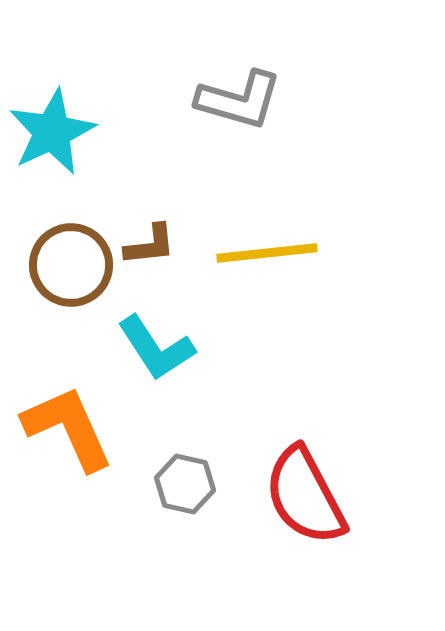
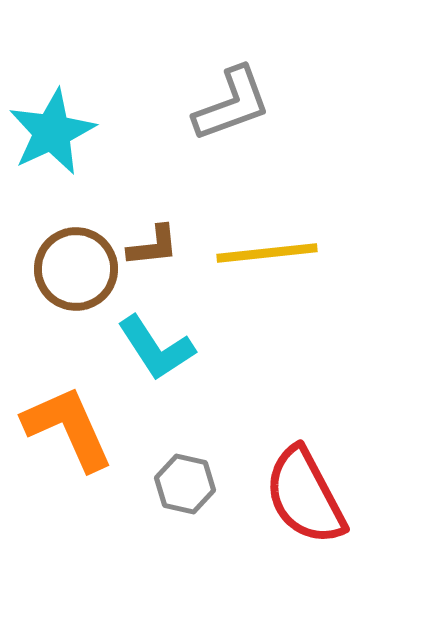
gray L-shape: moved 7 px left, 4 px down; rotated 36 degrees counterclockwise
brown L-shape: moved 3 px right, 1 px down
brown circle: moved 5 px right, 4 px down
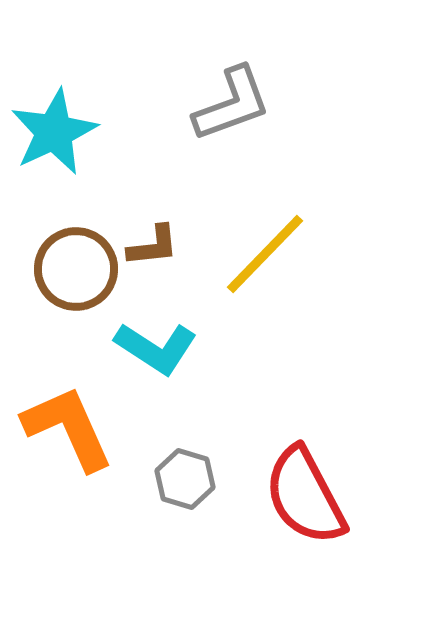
cyan star: moved 2 px right
yellow line: moved 2 px left, 1 px down; rotated 40 degrees counterclockwise
cyan L-shape: rotated 24 degrees counterclockwise
gray hexagon: moved 5 px up; rotated 4 degrees clockwise
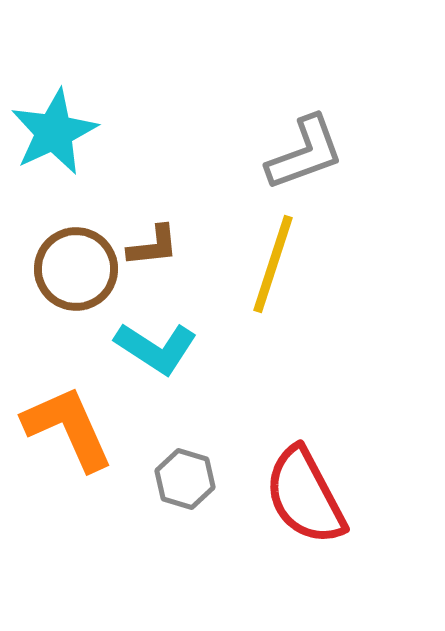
gray L-shape: moved 73 px right, 49 px down
yellow line: moved 8 px right, 10 px down; rotated 26 degrees counterclockwise
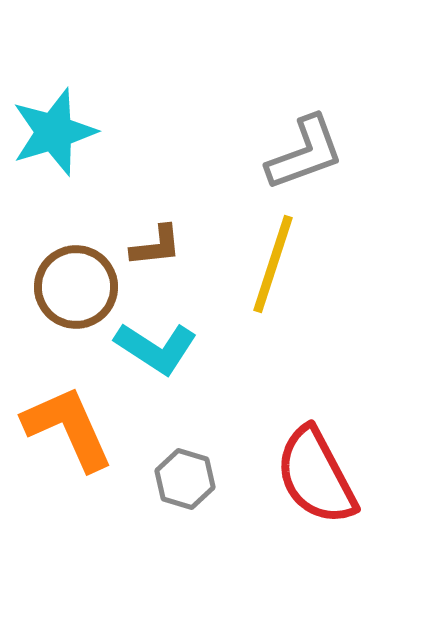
cyan star: rotated 8 degrees clockwise
brown L-shape: moved 3 px right
brown circle: moved 18 px down
red semicircle: moved 11 px right, 20 px up
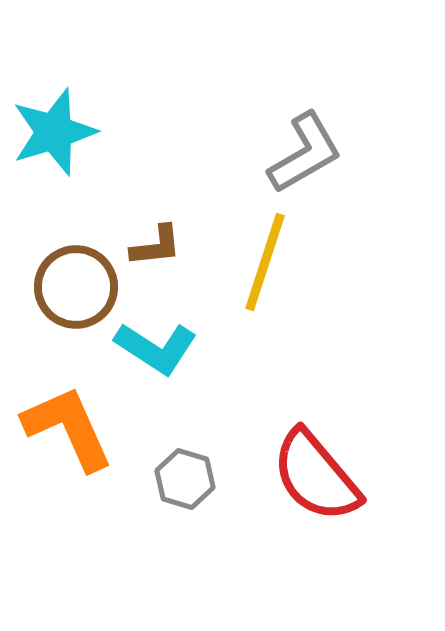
gray L-shape: rotated 10 degrees counterclockwise
yellow line: moved 8 px left, 2 px up
red semicircle: rotated 12 degrees counterclockwise
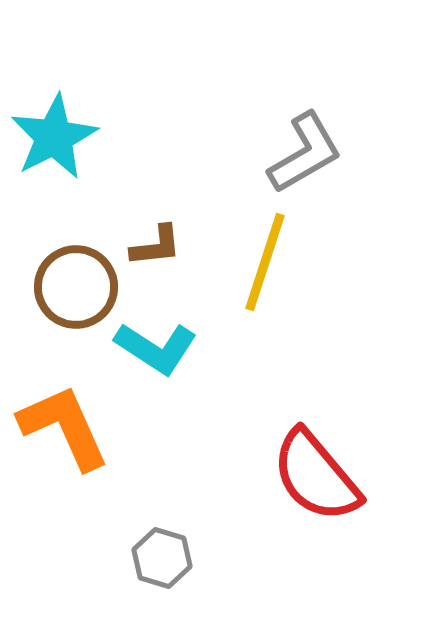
cyan star: moved 5 px down; rotated 10 degrees counterclockwise
orange L-shape: moved 4 px left, 1 px up
gray hexagon: moved 23 px left, 79 px down
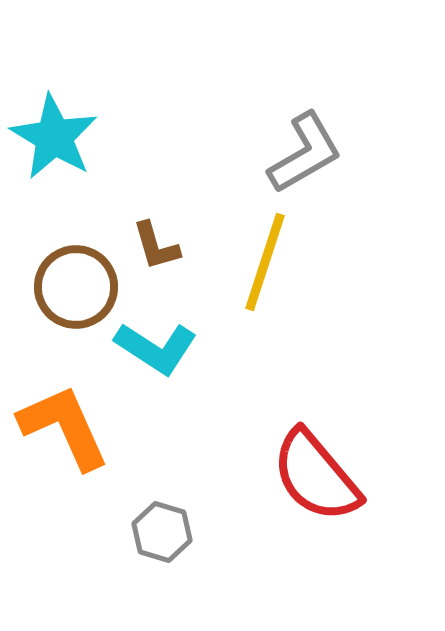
cyan star: rotated 14 degrees counterclockwise
brown L-shape: rotated 80 degrees clockwise
gray hexagon: moved 26 px up
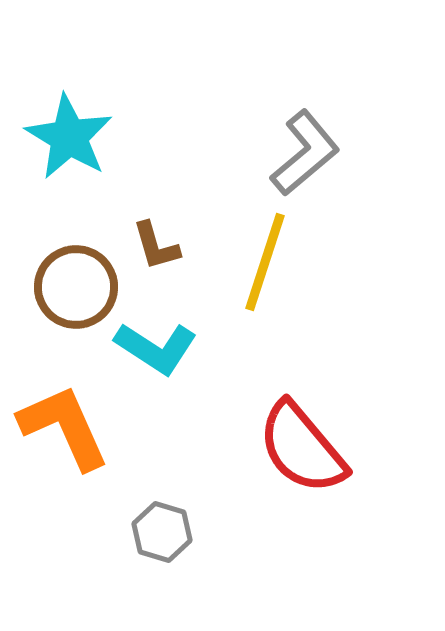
cyan star: moved 15 px right
gray L-shape: rotated 10 degrees counterclockwise
red semicircle: moved 14 px left, 28 px up
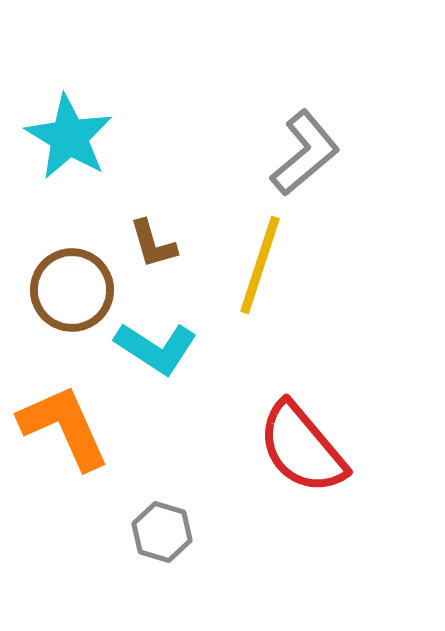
brown L-shape: moved 3 px left, 2 px up
yellow line: moved 5 px left, 3 px down
brown circle: moved 4 px left, 3 px down
